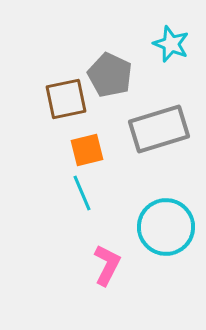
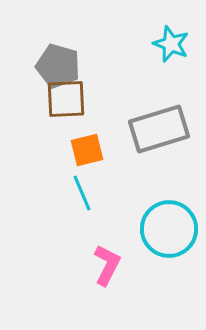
gray pentagon: moved 52 px left, 9 px up; rotated 9 degrees counterclockwise
brown square: rotated 9 degrees clockwise
cyan circle: moved 3 px right, 2 px down
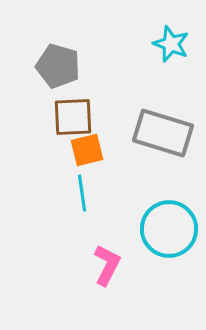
brown square: moved 7 px right, 18 px down
gray rectangle: moved 4 px right, 4 px down; rotated 34 degrees clockwise
cyan line: rotated 15 degrees clockwise
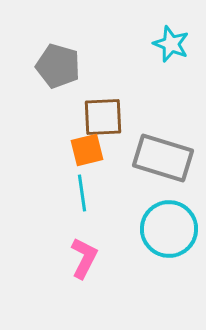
brown square: moved 30 px right
gray rectangle: moved 25 px down
pink L-shape: moved 23 px left, 7 px up
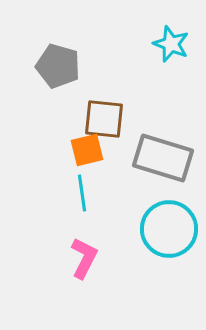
brown square: moved 1 px right, 2 px down; rotated 9 degrees clockwise
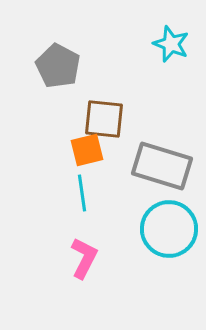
gray pentagon: rotated 12 degrees clockwise
gray rectangle: moved 1 px left, 8 px down
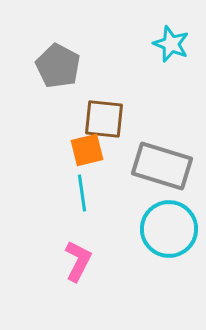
pink L-shape: moved 6 px left, 3 px down
